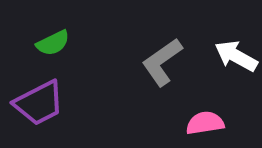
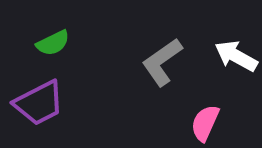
pink semicircle: rotated 57 degrees counterclockwise
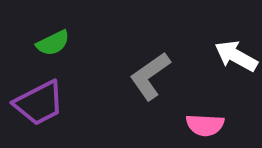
gray L-shape: moved 12 px left, 14 px down
pink semicircle: moved 2 px down; rotated 111 degrees counterclockwise
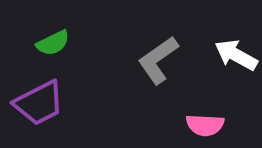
white arrow: moved 1 px up
gray L-shape: moved 8 px right, 16 px up
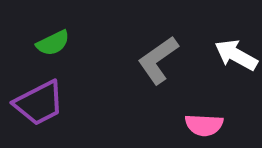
pink semicircle: moved 1 px left
